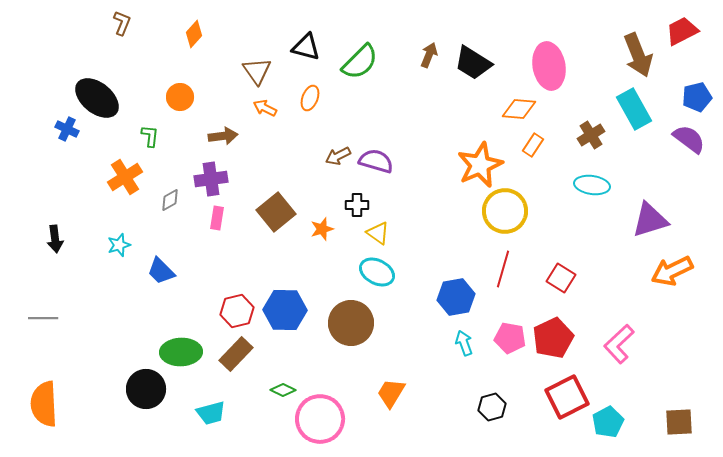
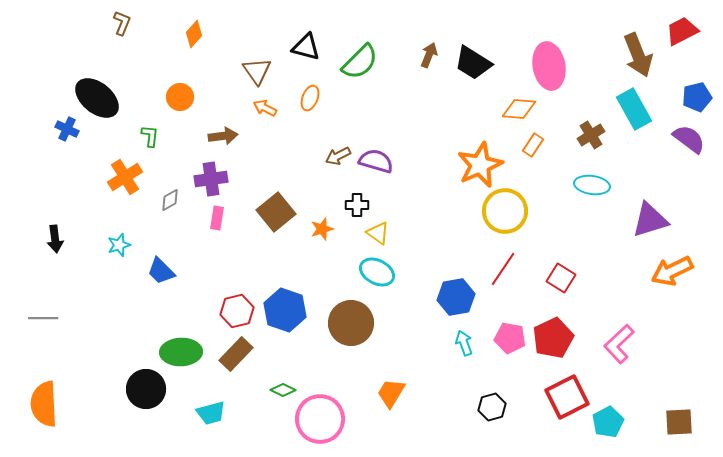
red line at (503, 269): rotated 18 degrees clockwise
blue hexagon at (285, 310): rotated 18 degrees clockwise
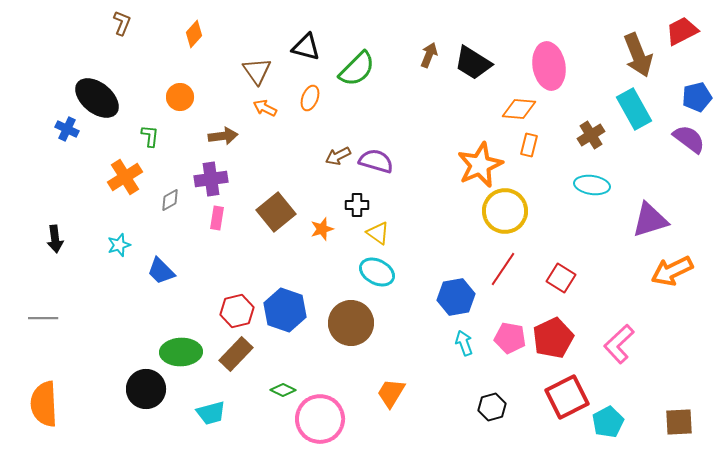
green semicircle at (360, 62): moved 3 px left, 7 px down
orange rectangle at (533, 145): moved 4 px left; rotated 20 degrees counterclockwise
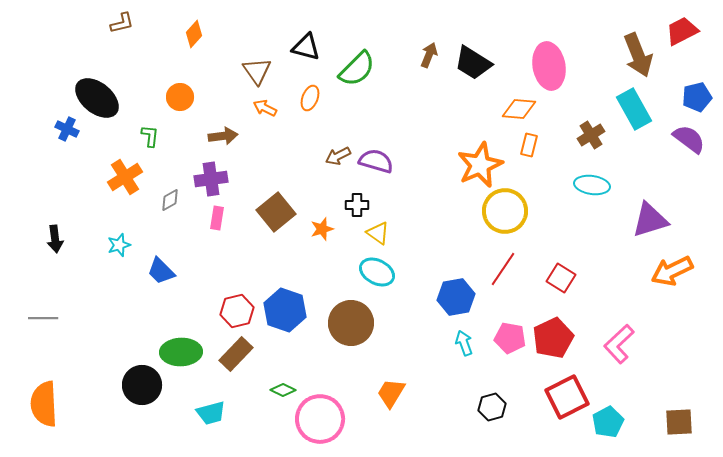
brown L-shape at (122, 23): rotated 55 degrees clockwise
black circle at (146, 389): moved 4 px left, 4 px up
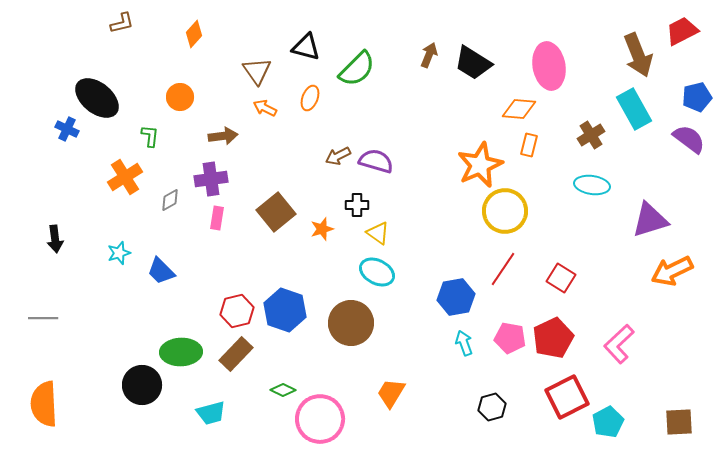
cyan star at (119, 245): moved 8 px down
